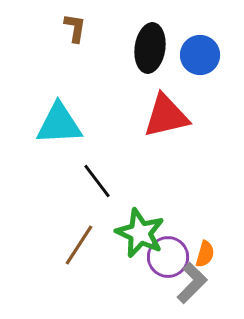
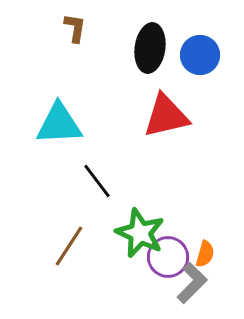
brown line: moved 10 px left, 1 px down
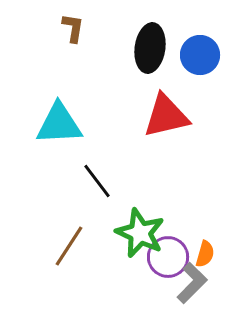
brown L-shape: moved 2 px left
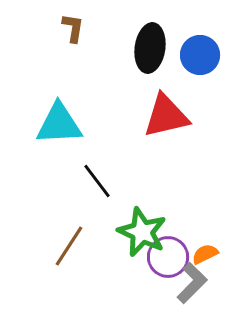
green star: moved 2 px right, 1 px up
orange semicircle: rotated 132 degrees counterclockwise
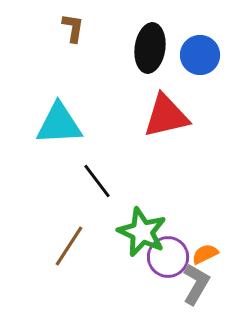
gray L-shape: moved 4 px right, 1 px down; rotated 15 degrees counterclockwise
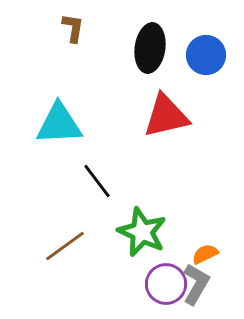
blue circle: moved 6 px right
brown line: moved 4 px left; rotated 21 degrees clockwise
purple circle: moved 2 px left, 27 px down
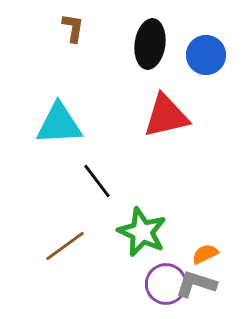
black ellipse: moved 4 px up
gray L-shape: rotated 102 degrees counterclockwise
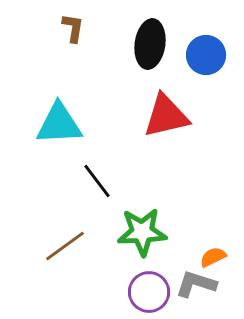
green star: rotated 27 degrees counterclockwise
orange semicircle: moved 8 px right, 3 px down
purple circle: moved 17 px left, 8 px down
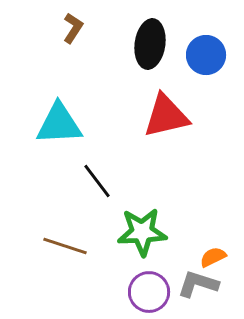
brown L-shape: rotated 24 degrees clockwise
brown line: rotated 54 degrees clockwise
gray L-shape: moved 2 px right
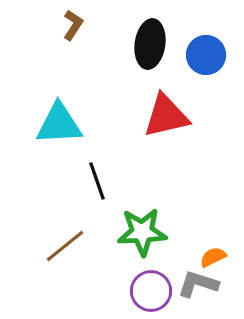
brown L-shape: moved 3 px up
black line: rotated 18 degrees clockwise
brown line: rotated 57 degrees counterclockwise
purple circle: moved 2 px right, 1 px up
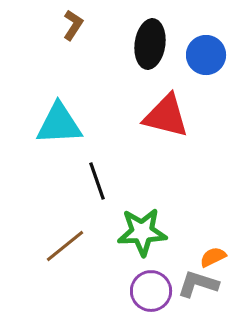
red triangle: rotated 27 degrees clockwise
